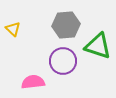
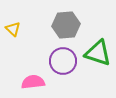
green triangle: moved 7 px down
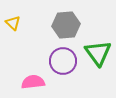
yellow triangle: moved 6 px up
green triangle: rotated 36 degrees clockwise
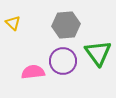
pink semicircle: moved 10 px up
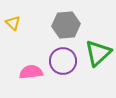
green triangle: rotated 24 degrees clockwise
pink semicircle: moved 2 px left
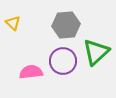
green triangle: moved 2 px left, 1 px up
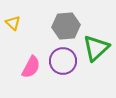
gray hexagon: moved 1 px down
green triangle: moved 4 px up
pink semicircle: moved 5 px up; rotated 125 degrees clockwise
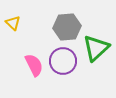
gray hexagon: moved 1 px right, 1 px down
pink semicircle: moved 3 px right, 2 px up; rotated 55 degrees counterclockwise
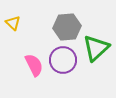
purple circle: moved 1 px up
